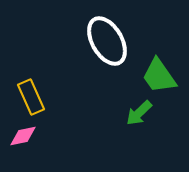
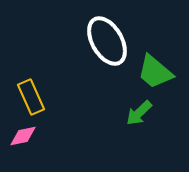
green trapezoid: moved 4 px left, 4 px up; rotated 15 degrees counterclockwise
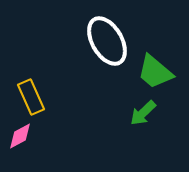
green arrow: moved 4 px right
pink diamond: moved 3 px left; rotated 16 degrees counterclockwise
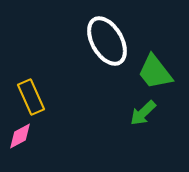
green trapezoid: rotated 12 degrees clockwise
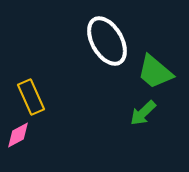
green trapezoid: rotated 12 degrees counterclockwise
pink diamond: moved 2 px left, 1 px up
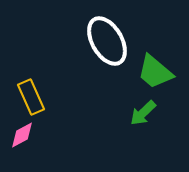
pink diamond: moved 4 px right
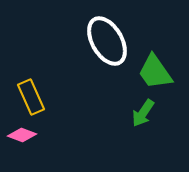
green trapezoid: rotated 15 degrees clockwise
green arrow: rotated 12 degrees counterclockwise
pink diamond: rotated 48 degrees clockwise
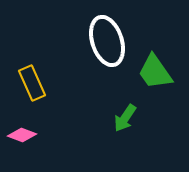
white ellipse: rotated 12 degrees clockwise
yellow rectangle: moved 1 px right, 14 px up
green arrow: moved 18 px left, 5 px down
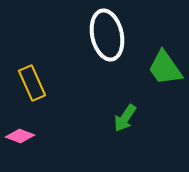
white ellipse: moved 6 px up; rotated 6 degrees clockwise
green trapezoid: moved 10 px right, 4 px up
pink diamond: moved 2 px left, 1 px down
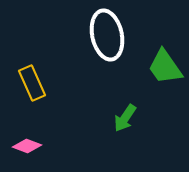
green trapezoid: moved 1 px up
pink diamond: moved 7 px right, 10 px down
